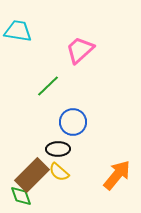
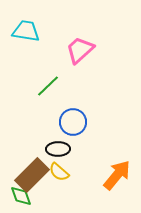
cyan trapezoid: moved 8 px right
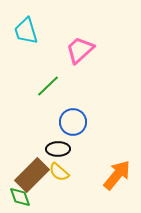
cyan trapezoid: rotated 116 degrees counterclockwise
green diamond: moved 1 px left, 1 px down
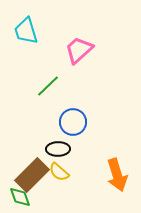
pink trapezoid: moved 1 px left
orange arrow: rotated 124 degrees clockwise
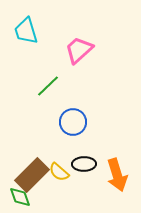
black ellipse: moved 26 px right, 15 px down
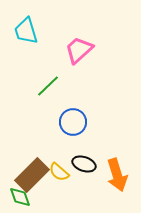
black ellipse: rotated 20 degrees clockwise
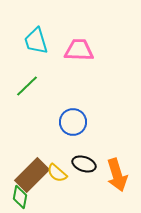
cyan trapezoid: moved 10 px right, 10 px down
pink trapezoid: rotated 44 degrees clockwise
green line: moved 21 px left
yellow semicircle: moved 2 px left, 1 px down
green diamond: rotated 30 degrees clockwise
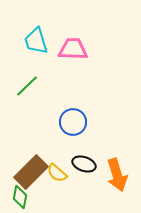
pink trapezoid: moved 6 px left, 1 px up
brown rectangle: moved 1 px left, 3 px up
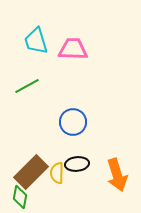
green line: rotated 15 degrees clockwise
black ellipse: moved 7 px left; rotated 25 degrees counterclockwise
yellow semicircle: rotated 50 degrees clockwise
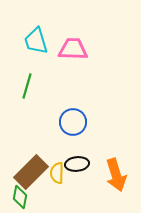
green line: rotated 45 degrees counterclockwise
orange arrow: moved 1 px left
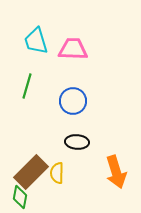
blue circle: moved 21 px up
black ellipse: moved 22 px up; rotated 10 degrees clockwise
orange arrow: moved 3 px up
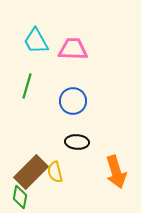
cyan trapezoid: rotated 12 degrees counterclockwise
yellow semicircle: moved 2 px left, 1 px up; rotated 15 degrees counterclockwise
